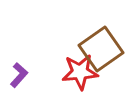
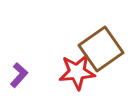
red star: moved 3 px left
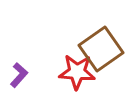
red star: rotated 9 degrees clockwise
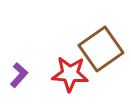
red star: moved 7 px left, 2 px down
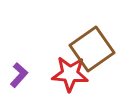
brown square: moved 9 px left
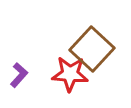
brown square: rotated 12 degrees counterclockwise
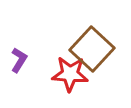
purple L-shape: moved 15 px up; rotated 10 degrees counterclockwise
